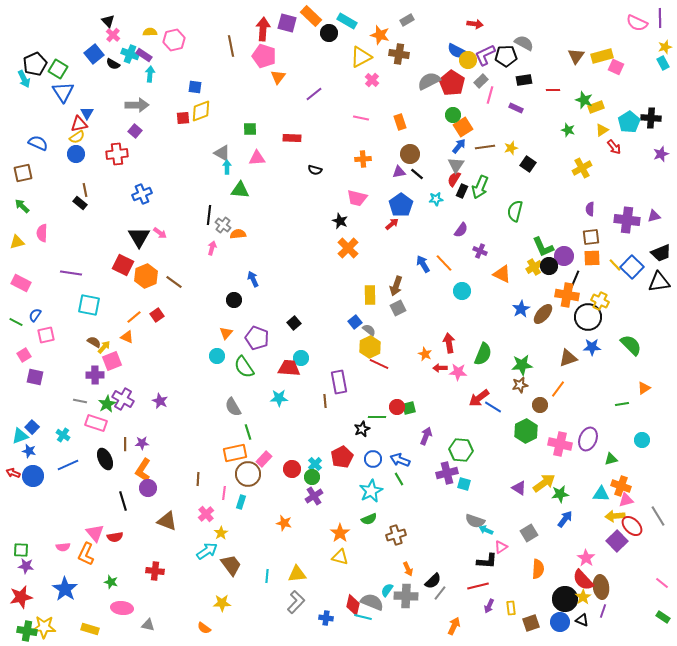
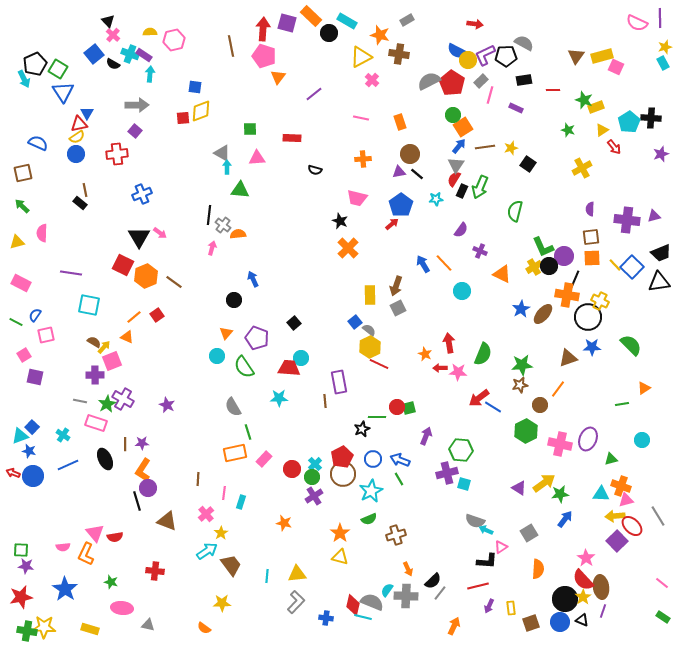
purple star at (160, 401): moved 7 px right, 4 px down
brown circle at (248, 474): moved 95 px right
black line at (123, 501): moved 14 px right
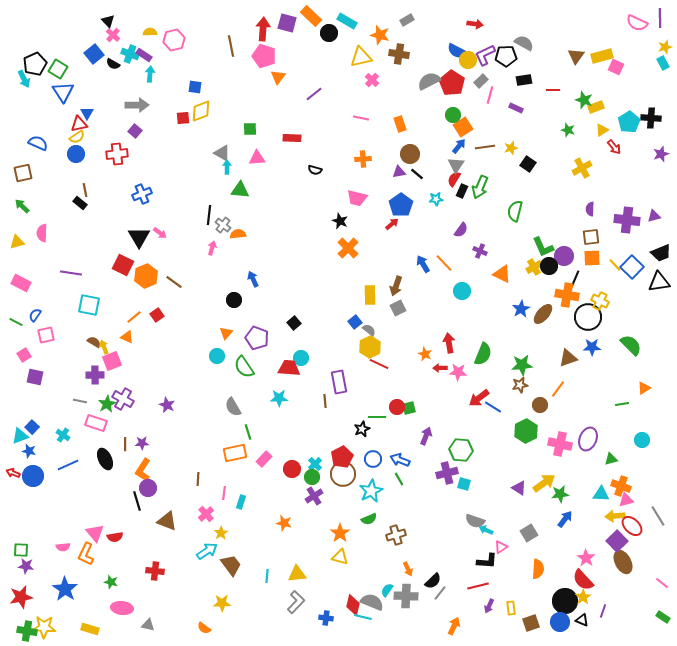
yellow triangle at (361, 57): rotated 15 degrees clockwise
orange rectangle at (400, 122): moved 2 px down
yellow arrow at (104, 347): rotated 64 degrees counterclockwise
brown ellipse at (601, 587): moved 22 px right, 25 px up; rotated 20 degrees counterclockwise
black circle at (565, 599): moved 2 px down
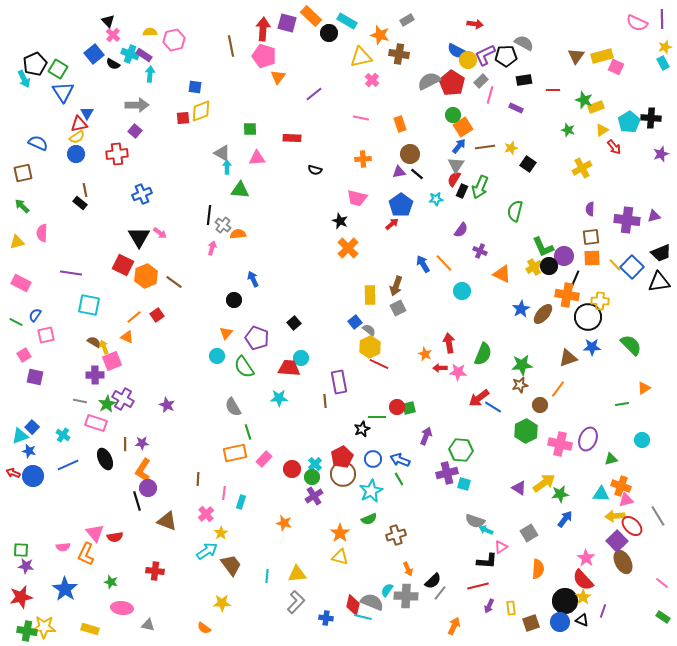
purple line at (660, 18): moved 2 px right, 1 px down
yellow cross at (600, 301): rotated 24 degrees counterclockwise
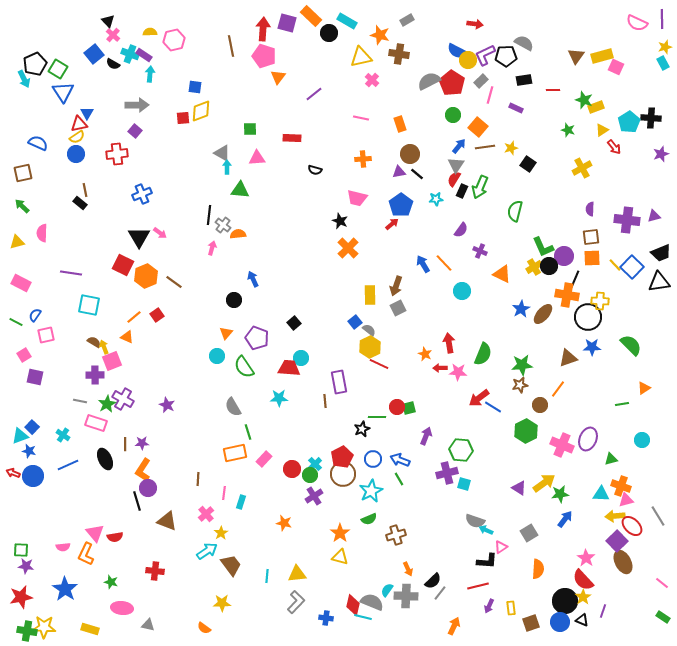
orange square at (463, 127): moved 15 px right; rotated 18 degrees counterclockwise
pink cross at (560, 444): moved 2 px right, 1 px down; rotated 10 degrees clockwise
green circle at (312, 477): moved 2 px left, 2 px up
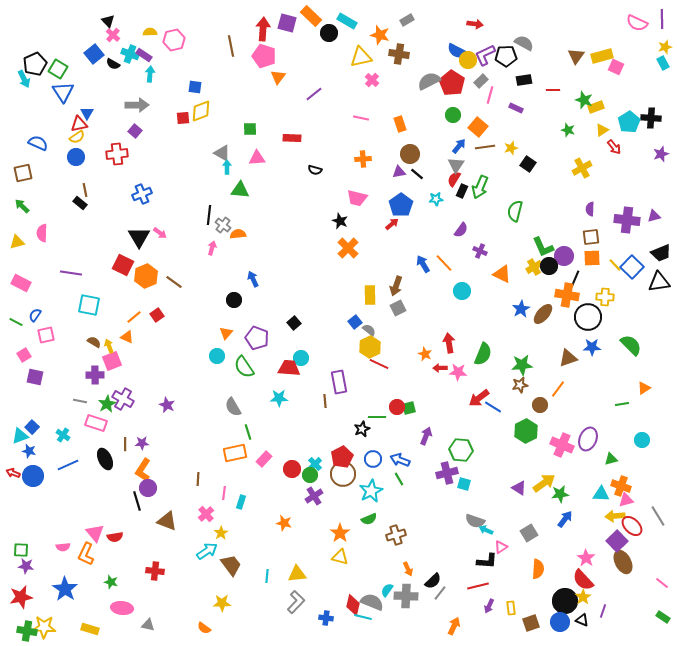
blue circle at (76, 154): moved 3 px down
yellow cross at (600, 301): moved 5 px right, 4 px up
yellow arrow at (104, 347): moved 5 px right, 1 px up
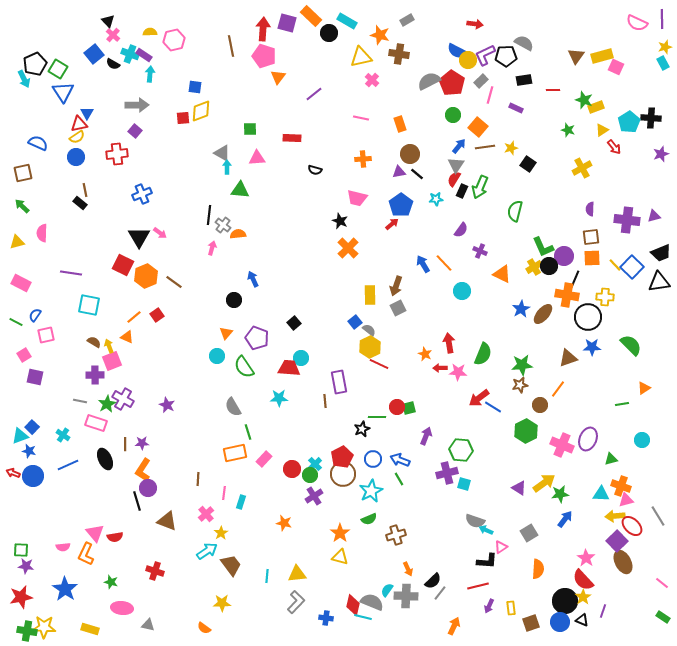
red cross at (155, 571): rotated 12 degrees clockwise
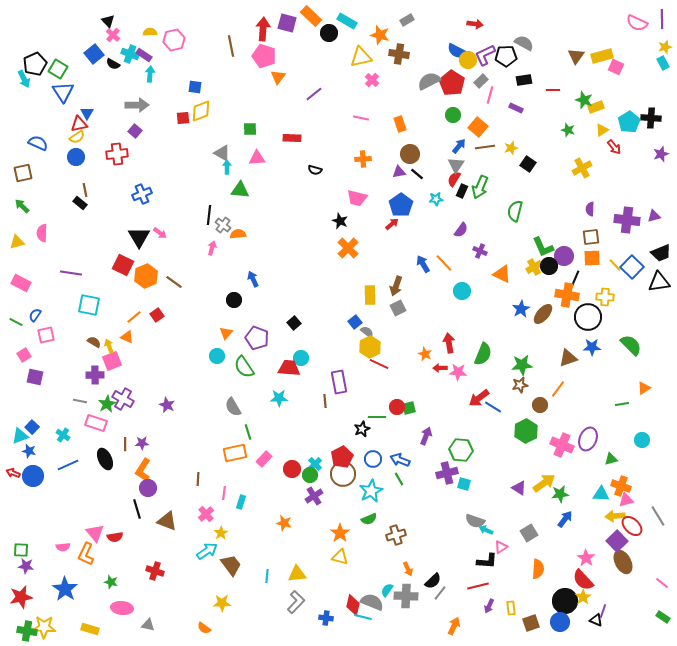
gray semicircle at (369, 330): moved 2 px left, 2 px down
black line at (137, 501): moved 8 px down
black triangle at (582, 620): moved 14 px right
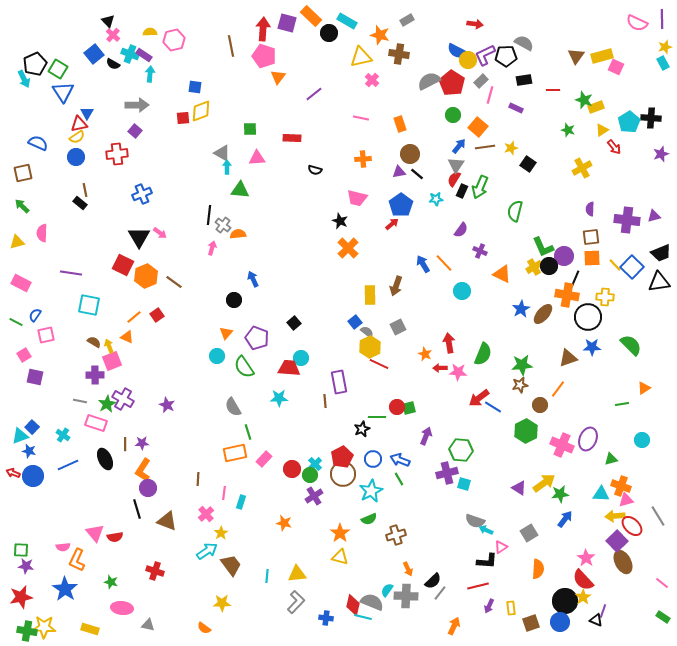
gray square at (398, 308): moved 19 px down
orange L-shape at (86, 554): moved 9 px left, 6 px down
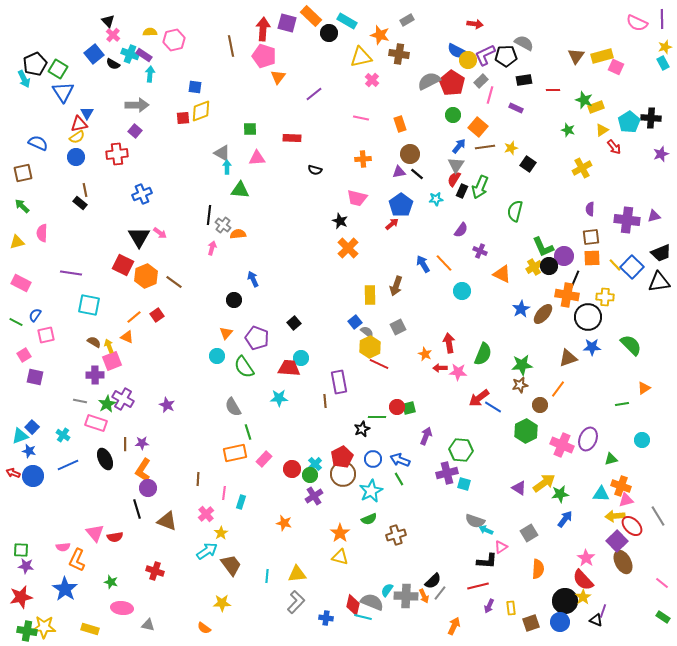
orange arrow at (408, 569): moved 16 px right, 27 px down
